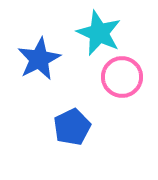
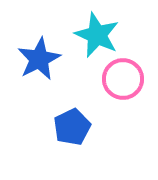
cyan star: moved 2 px left, 2 px down
pink circle: moved 1 px right, 2 px down
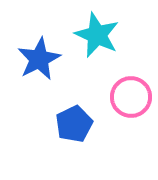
pink circle: moved 8 px right, 18 px down
blue pentagon: moved 2 px right, 3 px up
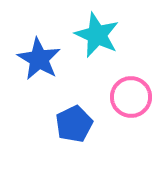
blue star: rotated 15 degrees counterclockwise
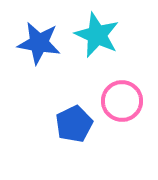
blue star: moved 16 px up; rotated 21 degrees counterclockwise
pink circle: moved 9 px left, 4 px down
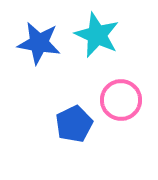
pink circle: moved 1 px left, 1 px up
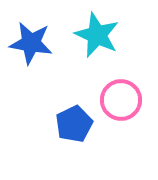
blue star: moved 8 px left
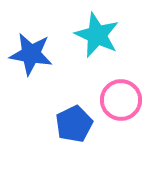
blue star: moved 11 px down
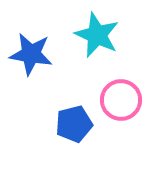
blue pentagon: rotated 12 degrees clockwise
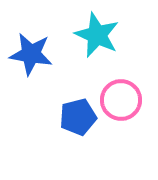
blue pentagon: moved 4 px right, 7 px up
